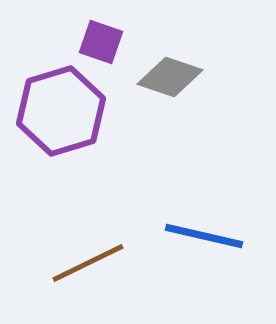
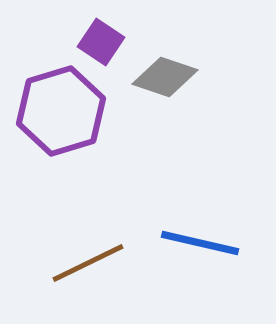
purple square: rotated 15 degrees clockwise
gray diamond: moved 5 px left
blue line: moved 4 px left, 7 px down
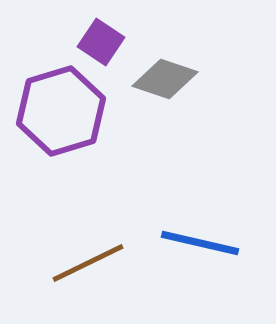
gray diamond: moved 2 px down
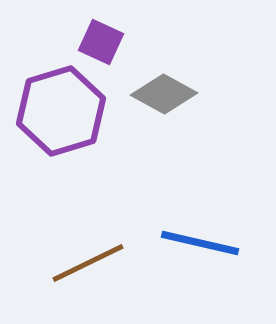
purple square: rotated 9 degrees counterclockwise
gray diamond: moved 1 px left, 15 px down; rotated 10 degrees clockwise
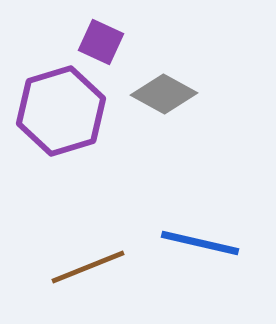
brown line: moved 4 px down; rotated 4 degrees clockwise
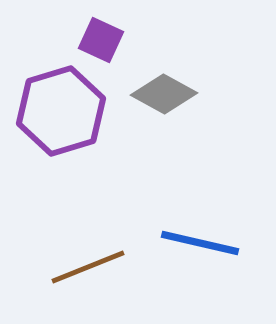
purple square: moved 2 px up
